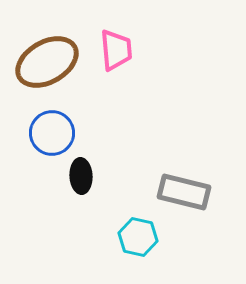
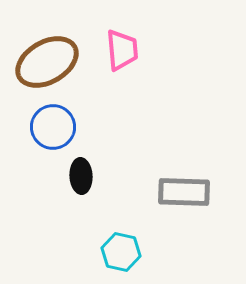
pink trapezoid: moved 6 px right
blue circle: moved 1 px right, 6 px up
gray rectangle: rotated 12 degrees counterclockwise
cyan hexagon: moved 17 px left, 15 px down
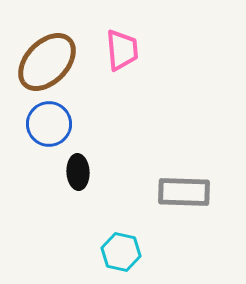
brown ellipse: rotated 16 degrees counterclockwise
blue circle: moved 4 px left, 3 px up
black ellipse: moved 3 px left, 4 px up
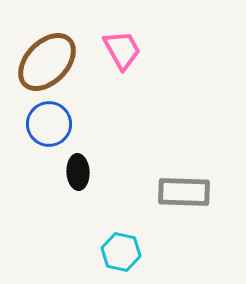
pink trapezoid: rotated 24 degrees counterclockwise
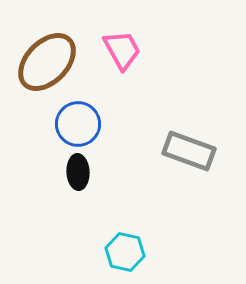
blue circle: moved 29 px right
gray rectangle: moved 5 px right, 41 px up; rotated 18 degrees clockwise
cyan hexagon: moved 4 px right
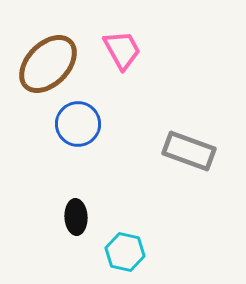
brown ellipse: moved 1 px right, 2 px down
black ellipse: moved 2 px left, 45 px down
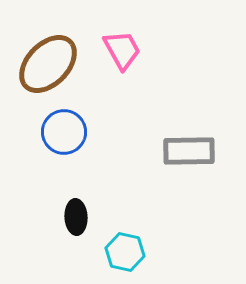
blue circle: moved 14 px left, 8 px down
gray rectangle: rotated 21 degrees counterclockwise
